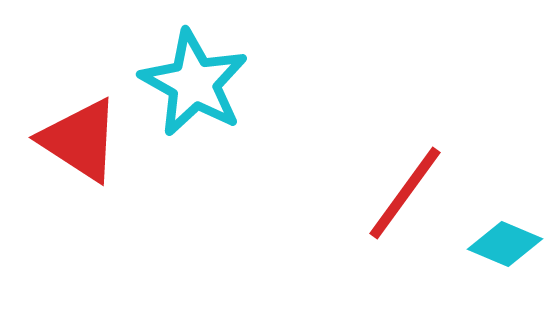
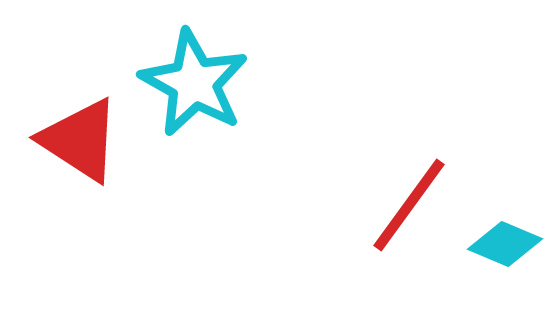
red line: moved 4 px right, 12 px down
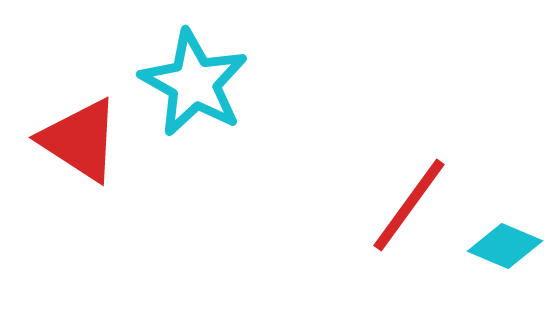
cyan diamond: moved 2 px down
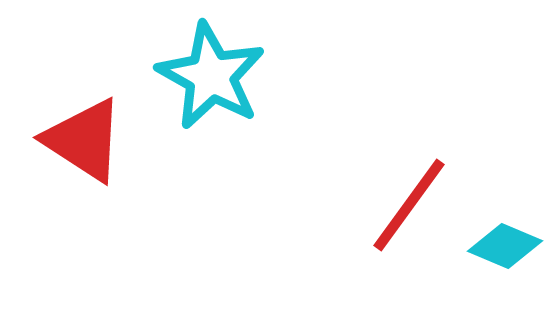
cyan star: moved 17 px right, 7 px up
red triangle: moved 4 px right
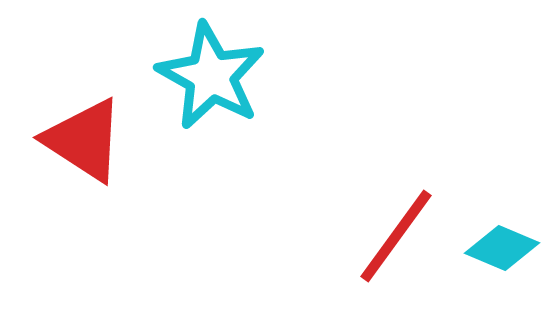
red line: moved 13 px left, 31 px down
cyan diamond: moved 3 px left, 2 px down
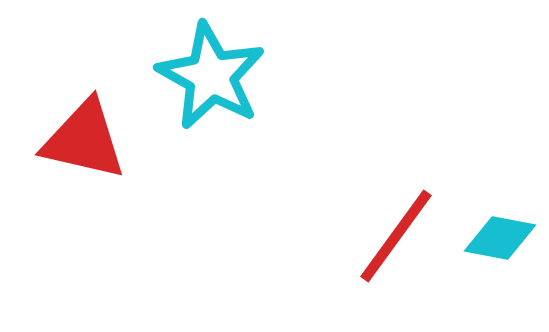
red triangle: rotated 20 degrees counterclockwise
cyan diamond: moved 2 px left, 10 px up; rotated 12 degrees counterclockwise
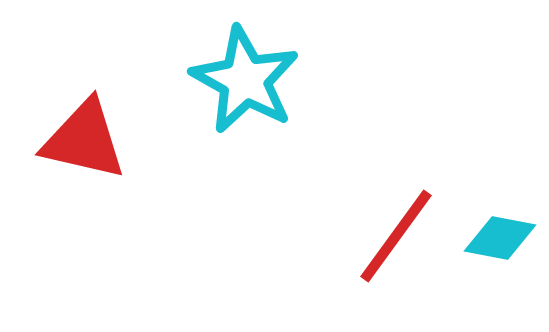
cyan star: moved 34 px right, 4 px down
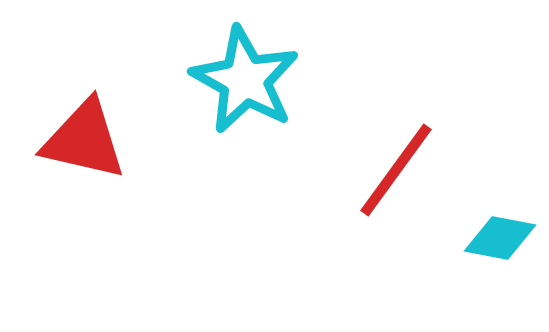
red line: moved 66 px up
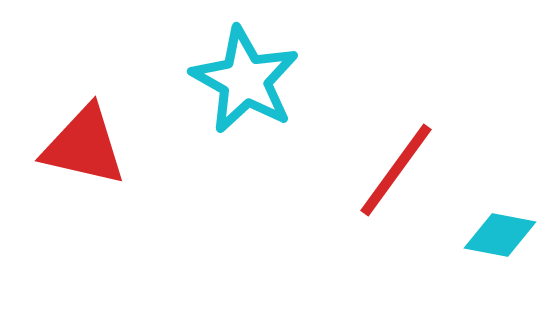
red triangle: moved 6 px down
cyan diamond: moved 3 px up
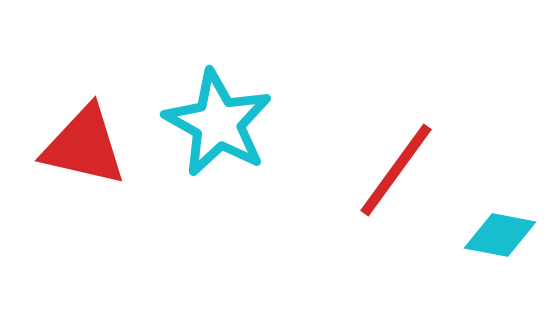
cyan star: moved 27 px left, 43 px down
